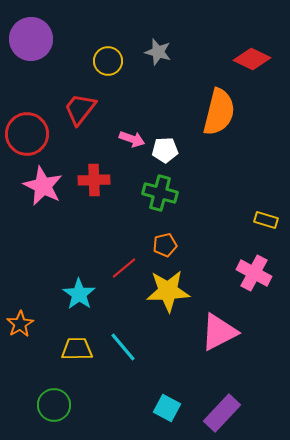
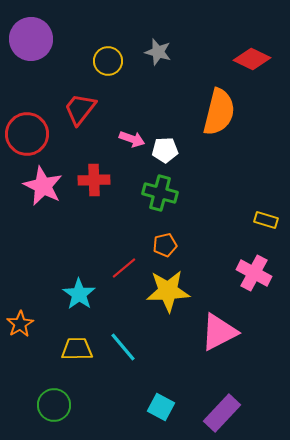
cyan square: moved 6 px left, 1 px up
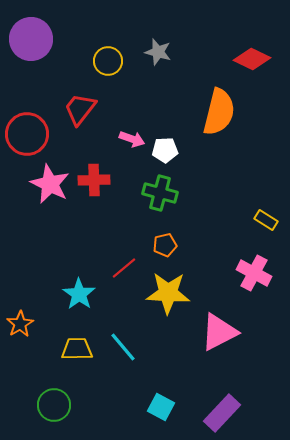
pink star: moved 7 px right, 2 px up
yellow rectangle: rotated 15 degrees clockwise
yellow star: moved 2 px down; rotated 6 degrees clockwise
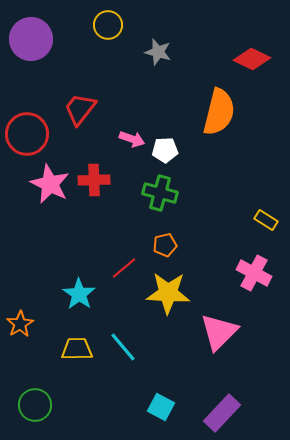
yellow circle: moved 36 px up
pink triangle: rotated 18 degrees counterclockwise
green circle: moved 19 px left
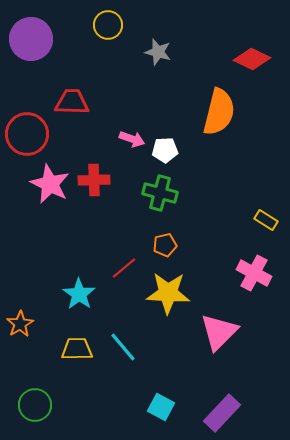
red trapezoid: moved 8 px left, 7 px up; rotated 54 degrees clockwise
